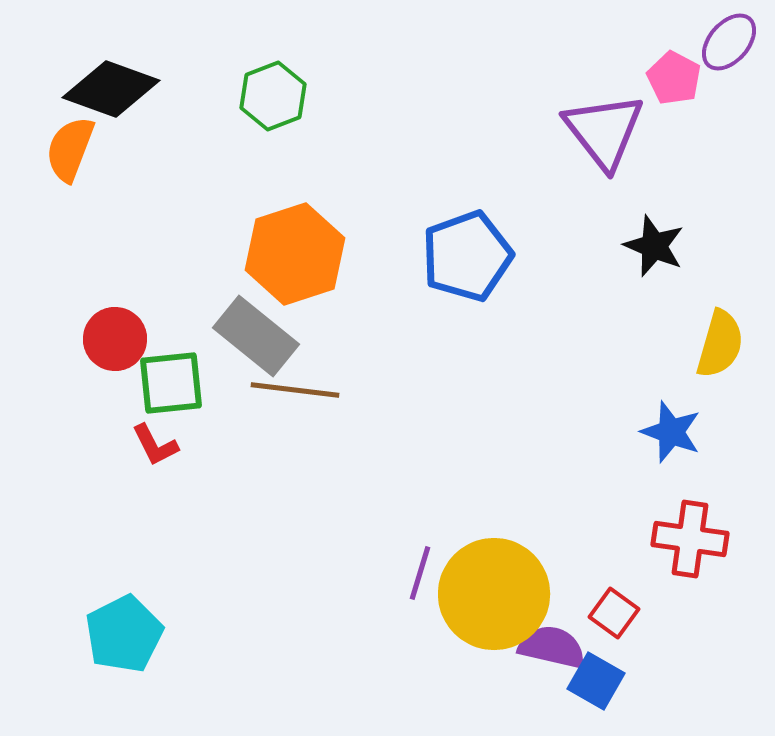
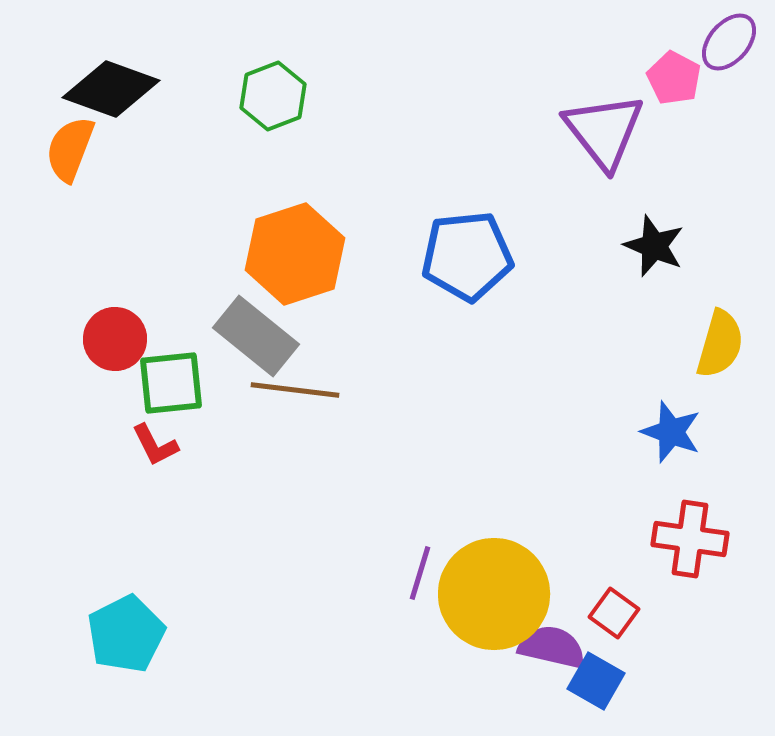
blue pentagon: rotated 14 degrees clockwise
cyan pentagon: moved 2 px right
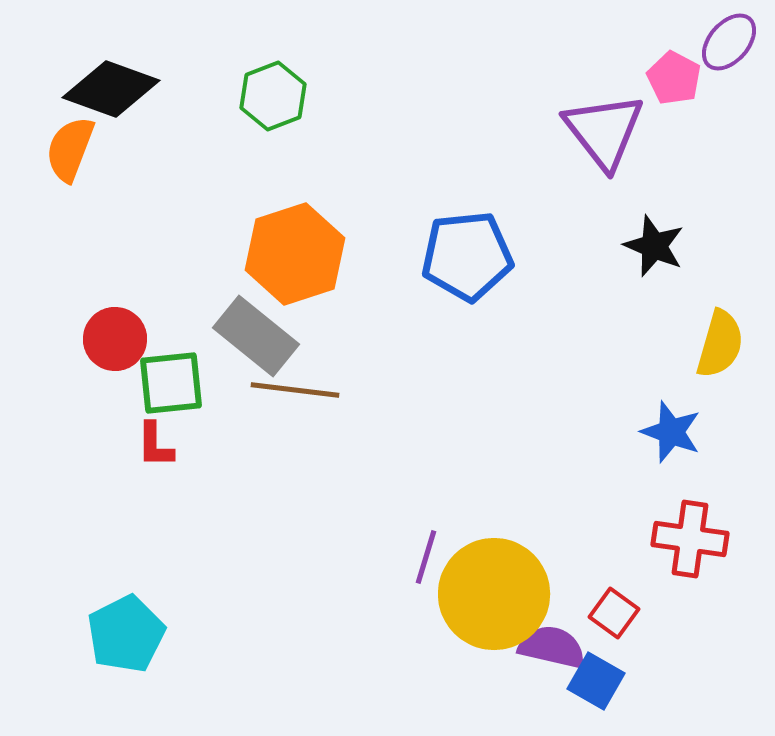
red L-shape: rotated 27 degrees clockwise
purple line: moved 6 px right, 16 px up
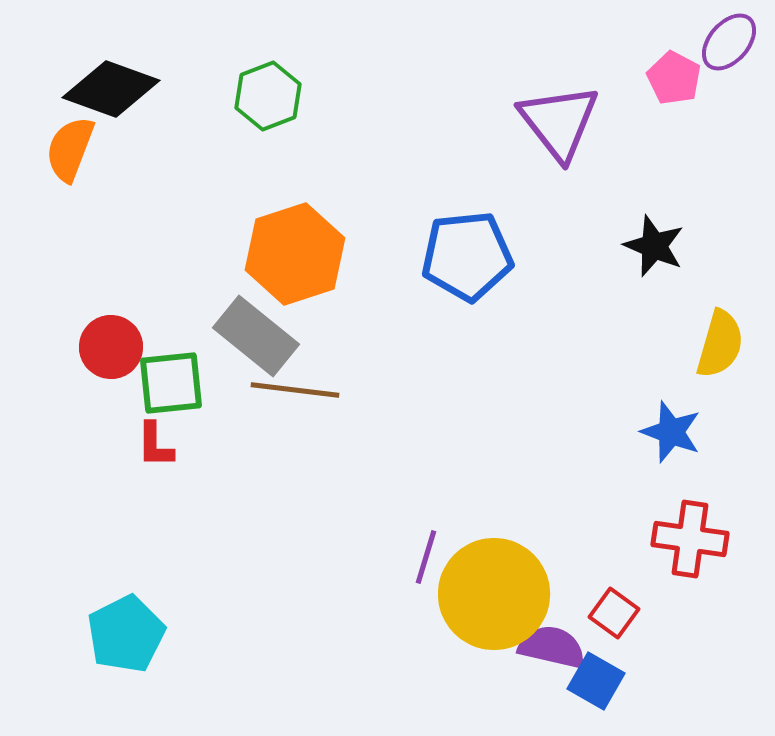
green hexagon: moved 5 px left
purple triangle: moved 45 px left, 9 px up
red circle: moved 4 px left, 8 px down
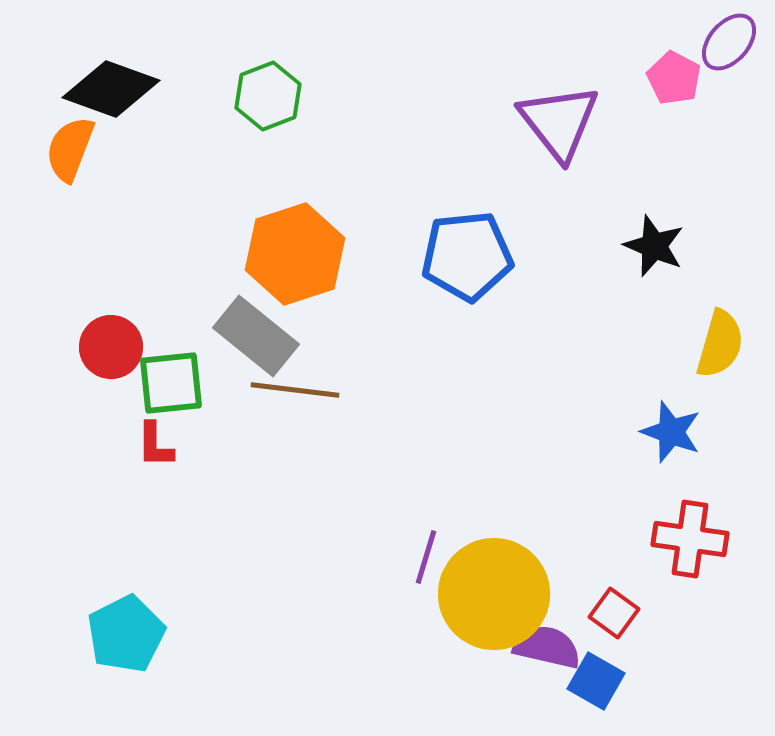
purple semicircle: moved 5 px left
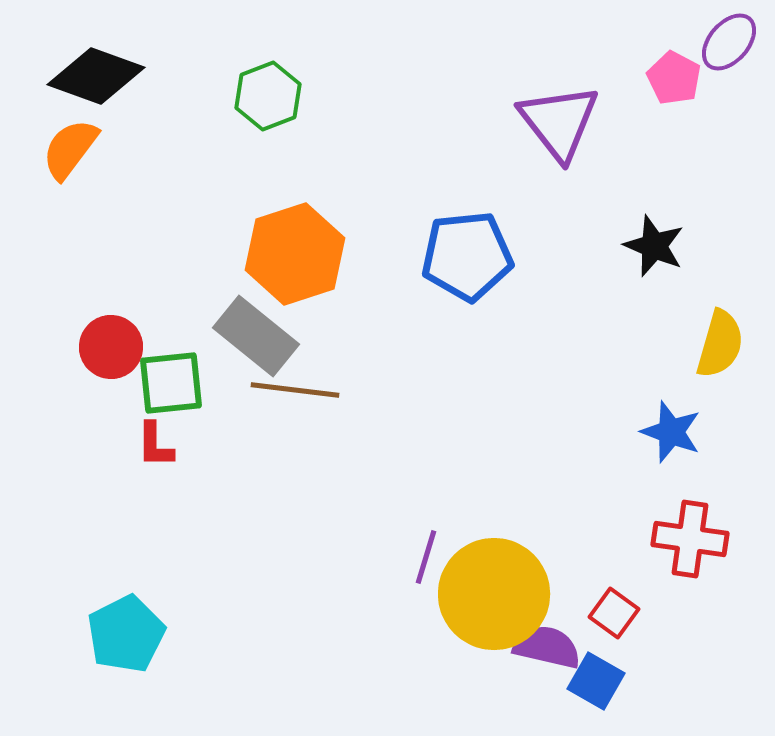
black diamond: moved 15 px left, 13 px up
orange semicircle: rotated 16 degrees clockwise
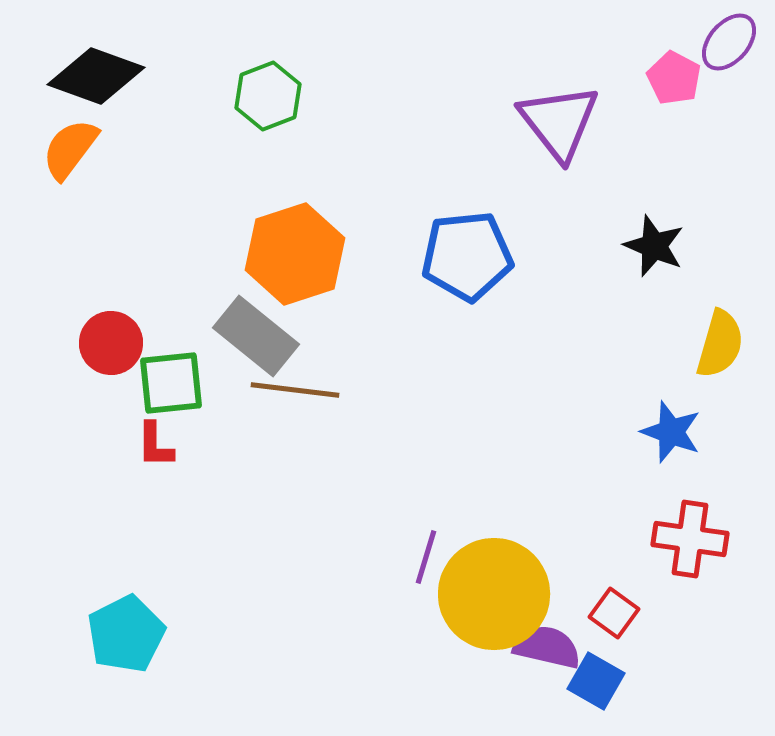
red circle: moved 4 px up
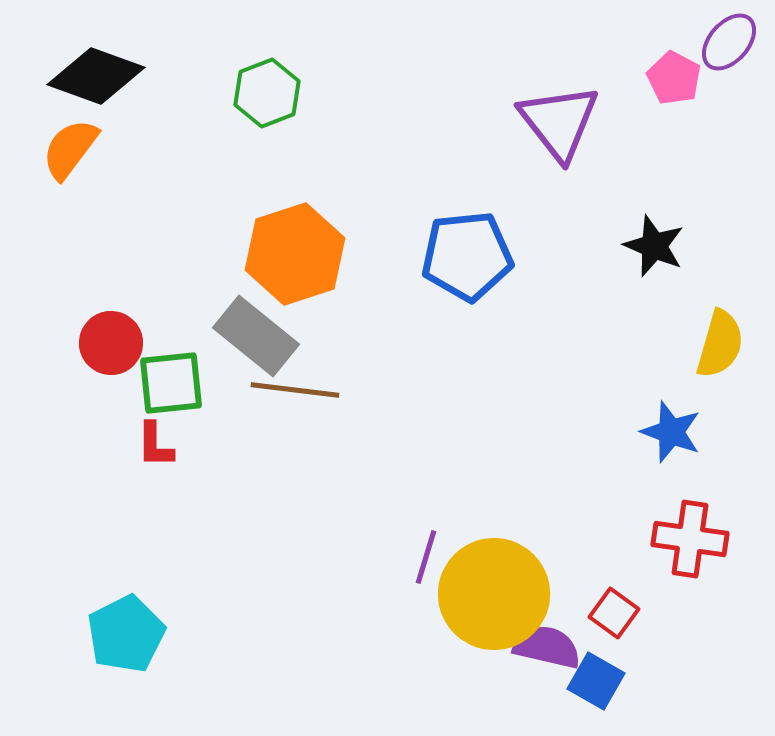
green hexagon: moved 1 px left, 3 px up
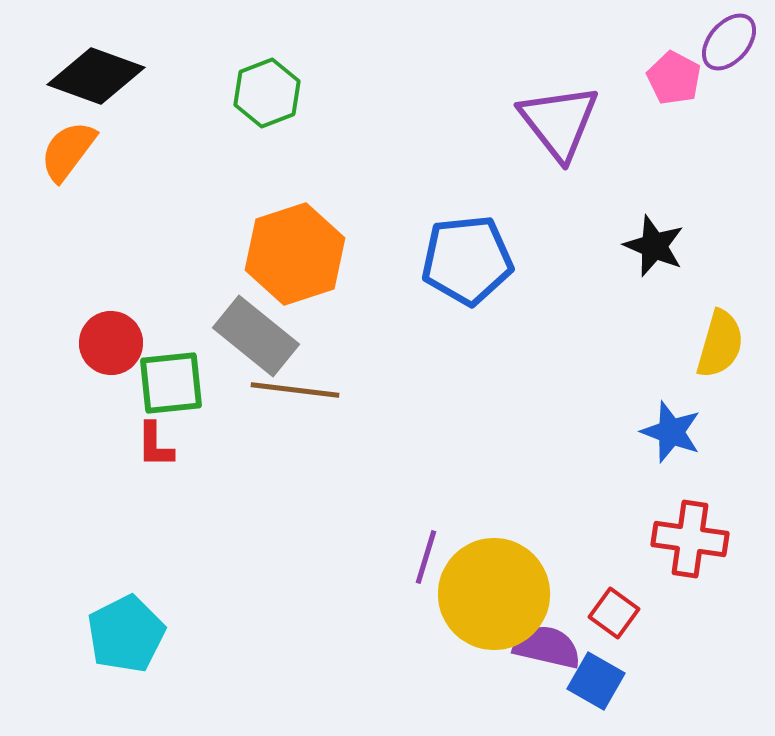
orange semicircle: moved 2 px left, 2 px down
blue pentagon: moved 4 px down
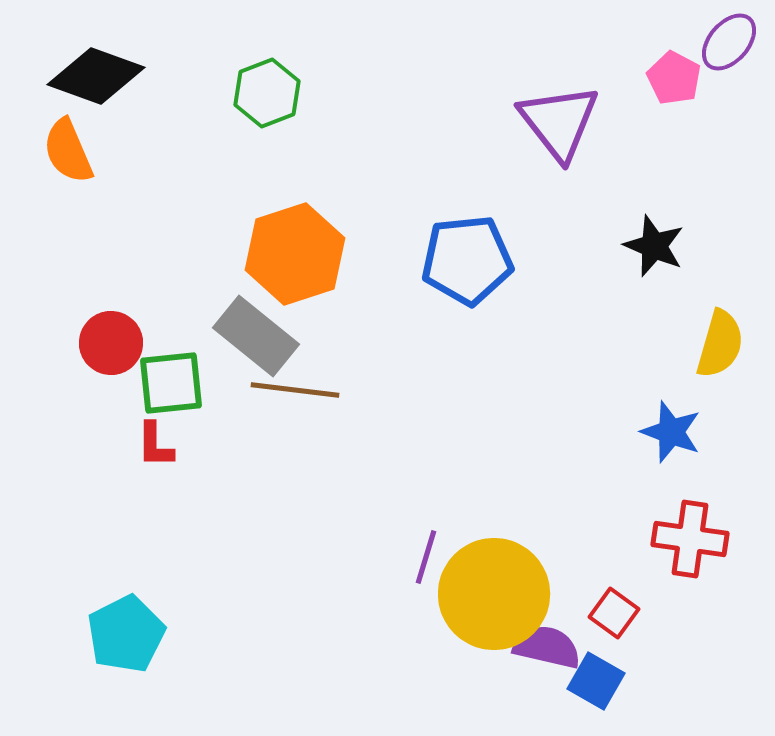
orange semicircle: rotated 60 degrees counterclockwise
